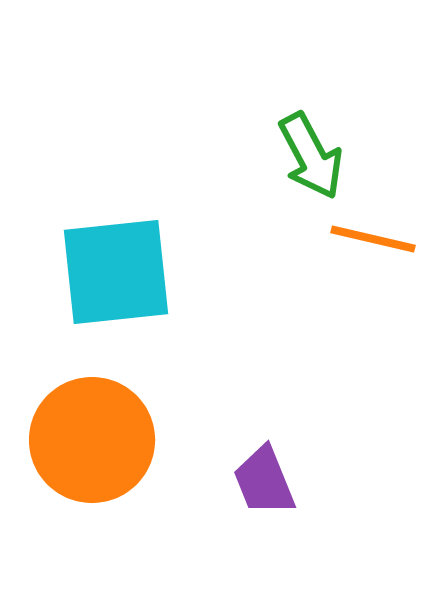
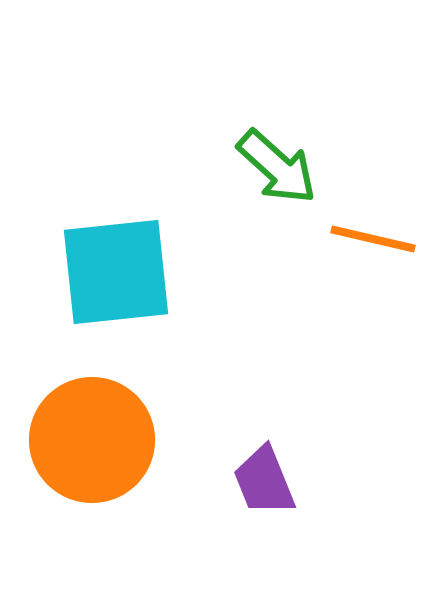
green arrow: moved 34 px left, 11 px down; rotated 20 degrees counterclockwise
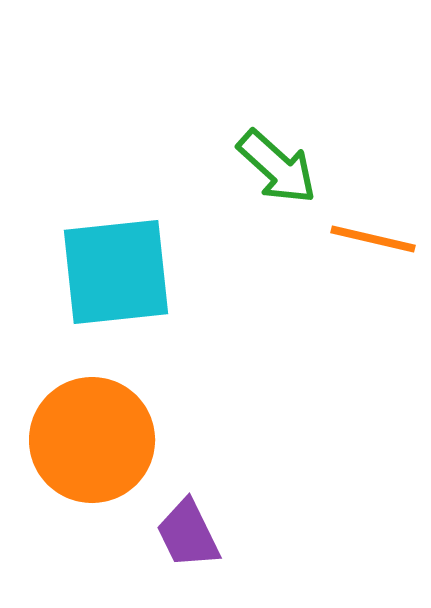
purple trapezoid: moved 76 px left, 53 px down; rotated 4 degrees counterclockwise
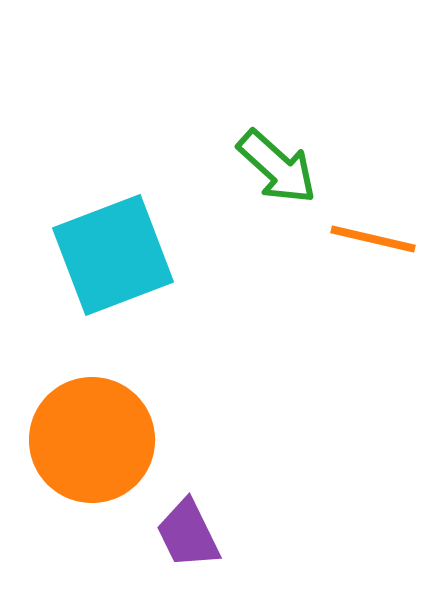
cyan square: moved 3 px left, 17 px up; rotated 15 degrees counterclockwise
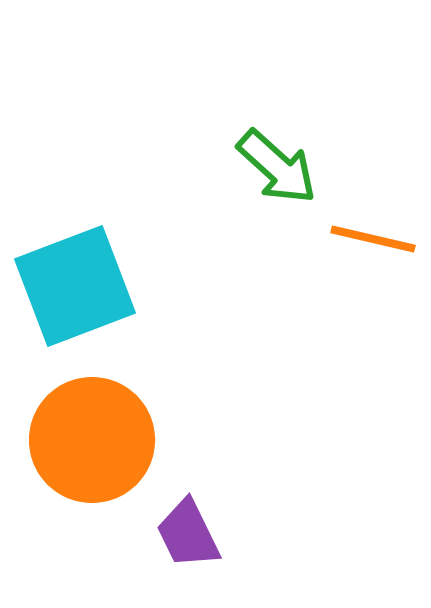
cyan square: moved 38 px left, 31 px down
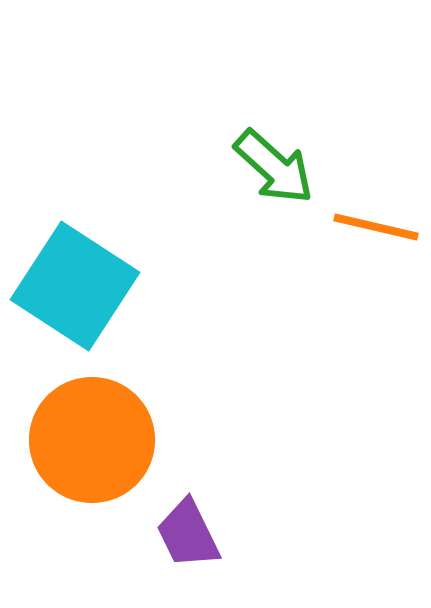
green arrow: moved 3 px left
orange line: moved 3 px right, 12 px up
cyan square: rotated 36 degrees counterclockwise
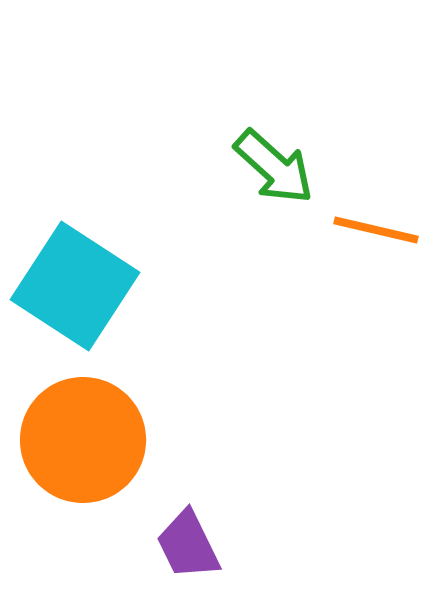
orange line: moved 3 px down
orange circle: moved 9 px left
purple trapezoid: moved 11 px down
